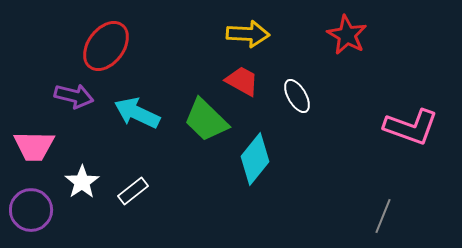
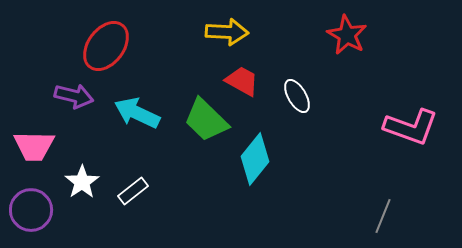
yellow arrow: moved 21 px left, 2 px up
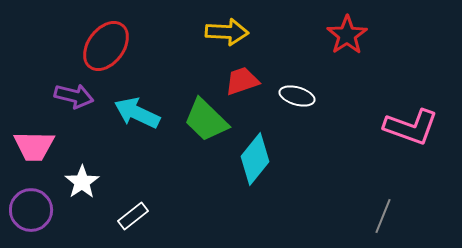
red star: rotated 9 degrees clockwise
red trapezoid: rotated 48 degrees counterclockwise
white ellipse: rotated 44 degrees counterclockwise
white rectangle: moved 25 px down
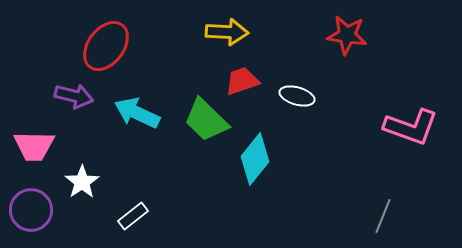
red star: rotated 30 degrees counterclockwise
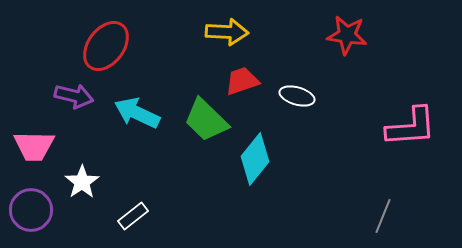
pink L-shape: rotated 24 degrees counterclockwise
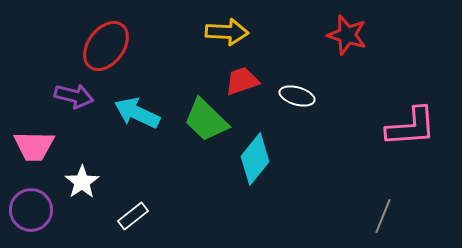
red star: rotated 9 degrees clockwise
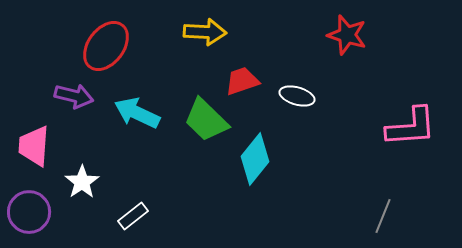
yellow arrow: moved 22 px left
pink trapezoid: rotated 93 degrees clockwise
purple circle: moved 2 px left, 2 px down
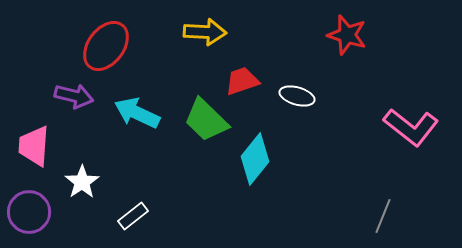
pink L-shape: rotated 42 degrees clockwise
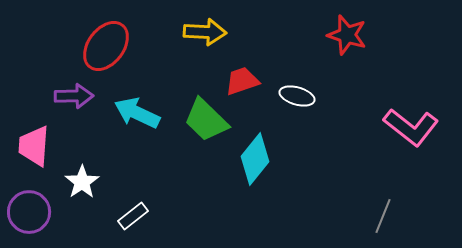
purple arrow: rotated 15 degrees counterclockwise
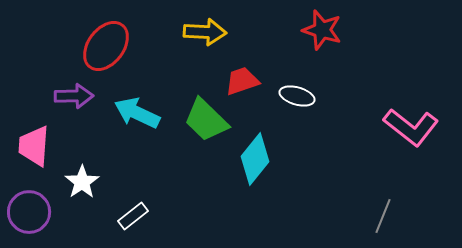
red star: moved 25 px left, 5 px up
